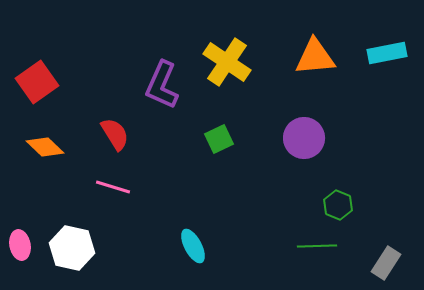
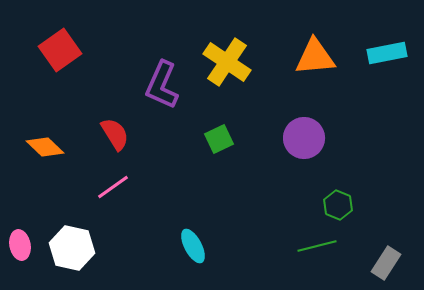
red square: moved 23 px right, 32 px up
pink line: rotated 52 degrees counterclockwise
green line: rotated 12 degrees counterclockwise
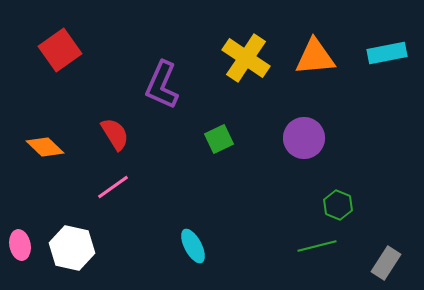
yellow cross: moved 19 px right, 4 px up
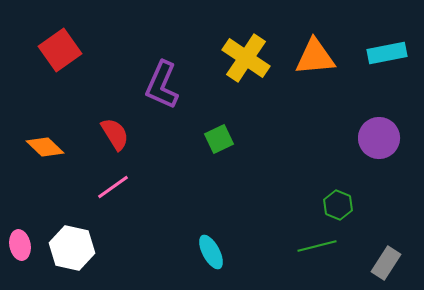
purple circle: moved 75 px right
cyan ellipse: moved 18 px right, 6 px down
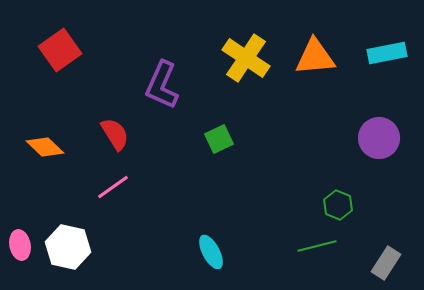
white hexagon: moved 4 px left, 1 px up
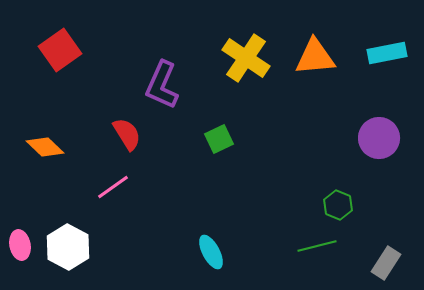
red semicircle: moved 12 px right
white hexagon: rotated 15 degrees clockwise
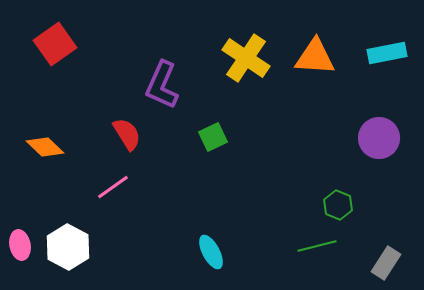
red square: moved 5 px left, 6 px up
orange triangle: rotated 9 degrees clockwise
green square: moved 6 px left, 2 px up
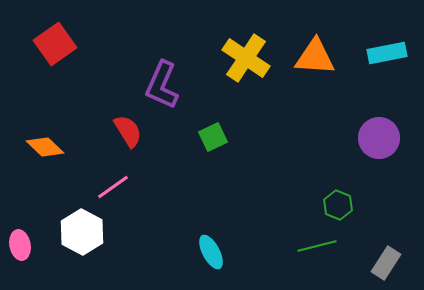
red semicircle: moved 1 px right, 3 px up
white hexagon: moved 14 px right, 15 px up
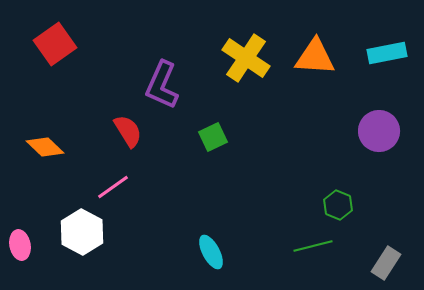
purple circle: moved 7 px up
green line: moved 4 px left
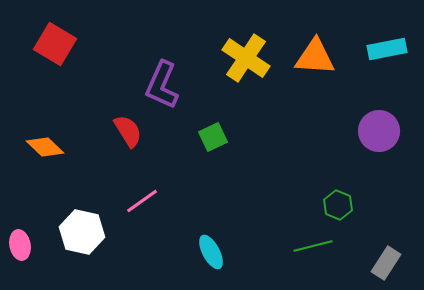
red square: rotated 24 degrees counterclockwise
cyan rectangle: moved 4 px up
pink line: moved 29 px right, 14 px down
white hexagon: rotated 15 degrees counterclockwise
